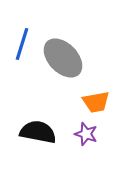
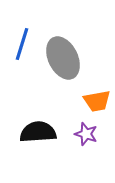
gray ellipse: rotated 18 degrees clockwise
orange trapezoid: moved 1 px right, 1 px up
black semicircle: rotated 15 degrees counterclockwise
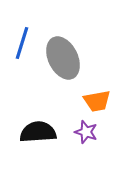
blue line: moved 1 px up
purple star: moved 2 px up
